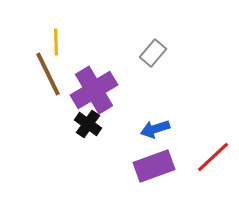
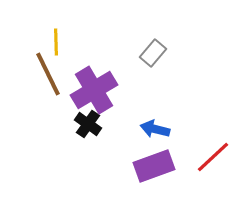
blue arrow: rotated 32 degrees clockwise
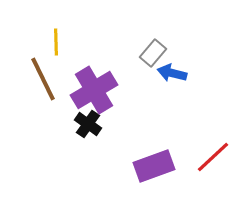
brown line: moved 5 px left, 5 px down
blue arrow: moved 17 px right, 56 px up
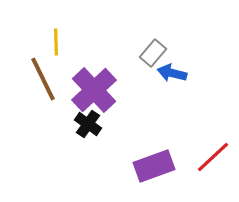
purple cross: rotated 12 degrees counterclockwise
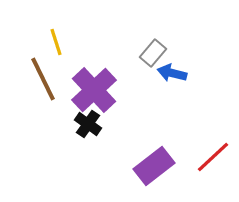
yellow line: rotated 16 degrees counterclockwise
purple rectangle: rotated 18 degrees counterclockwise
